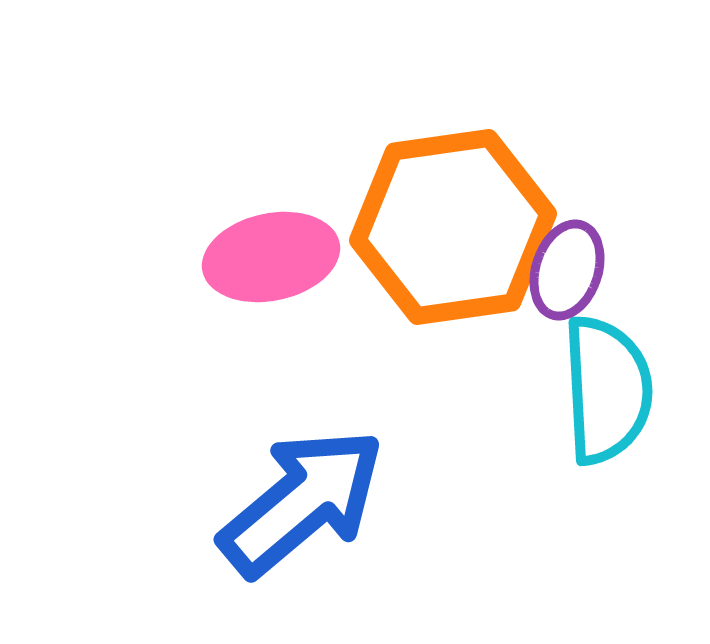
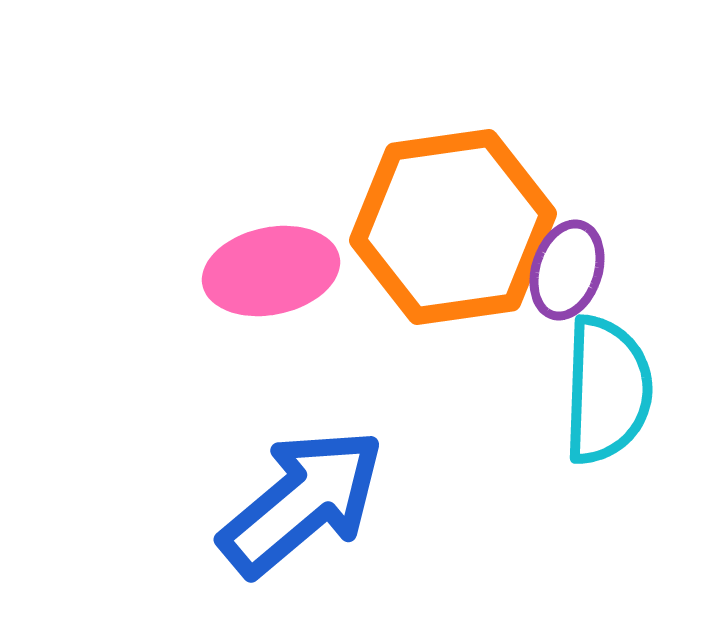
pink ellipse: moved 14 px down
cyan semicircle: rotated 5 degrees clockwise
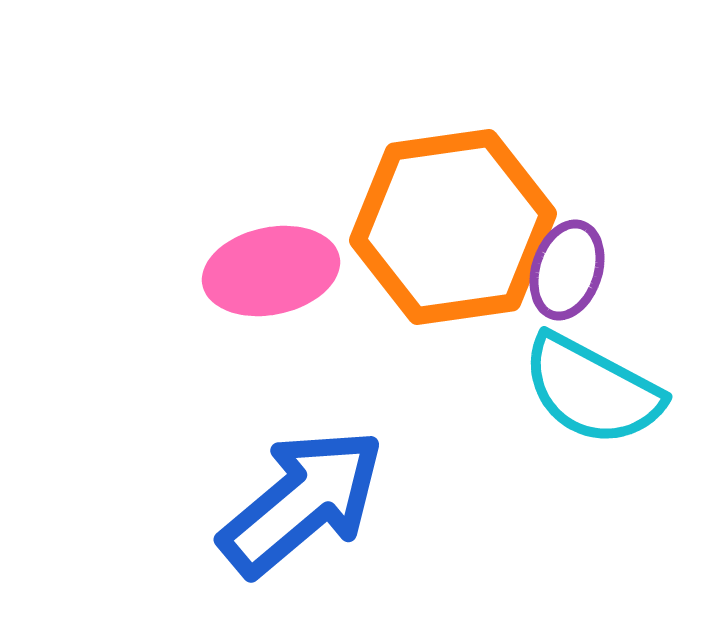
cyan semicircle: moved 15 px left; rotated 116 degrees clockwise
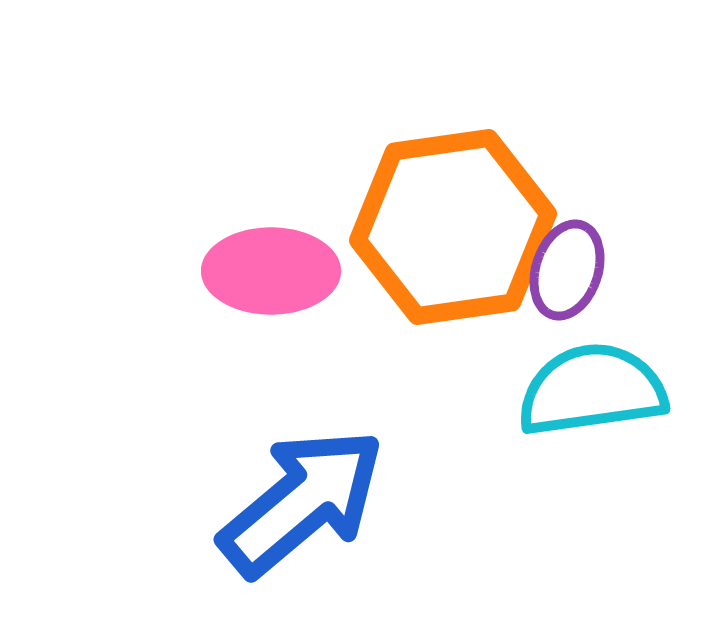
pink ellipse: rotated 12 degrees clockwise
cyan semicircle: rotated 144 degrees clockwise
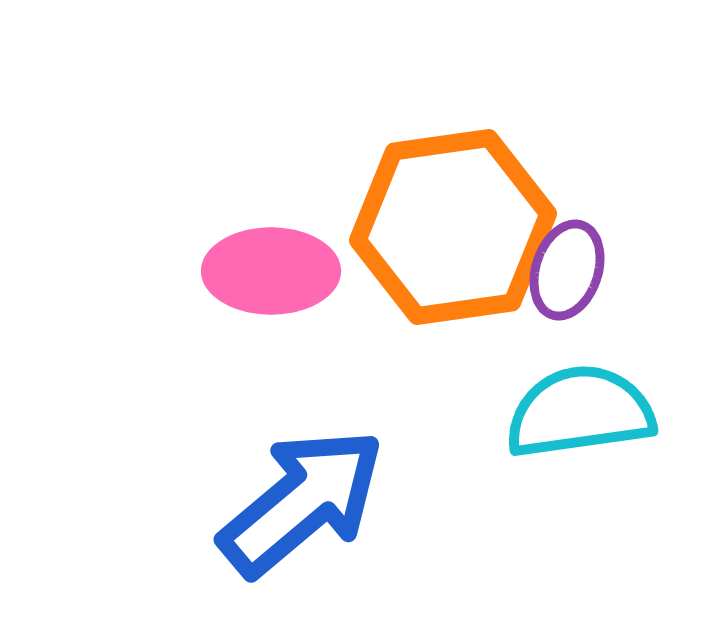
cyan semicircle: moved 12 px left, 22 px down
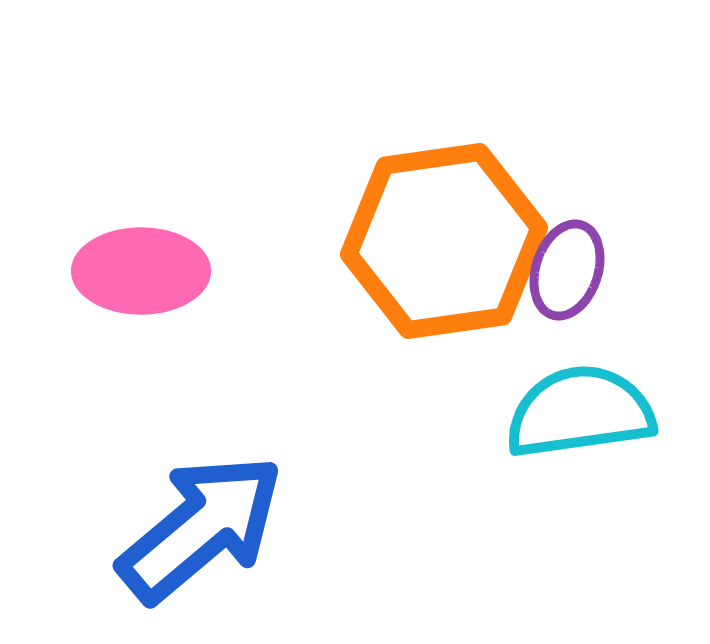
orange hexagon: moved 9 px left, 14 px down
pink ellipse: moved 130 px left
blue arrow: moved 101 px left, 26 px down
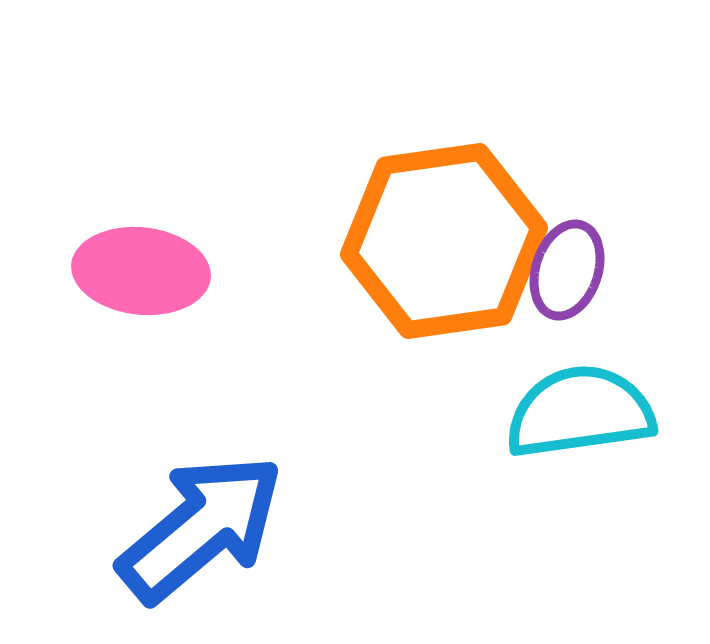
pink ellipse: rotated 6 degrees clockwise
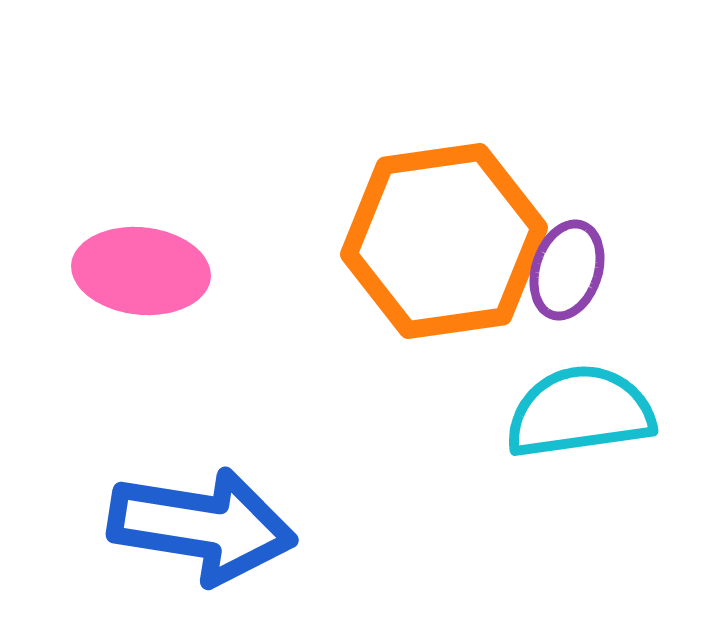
blue arrow: moved 1 px right, 2 px up; rotated 49 degrees clockwise
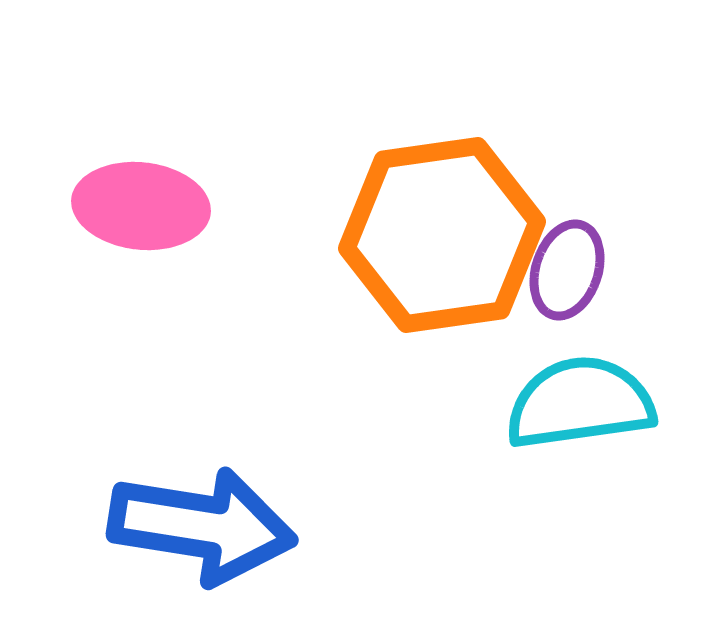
orange hexagon: moved 2 px left, 6 px up
pink ellipse: moved 65 px up
cyan semicircle: moved 9 px up
